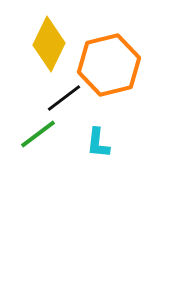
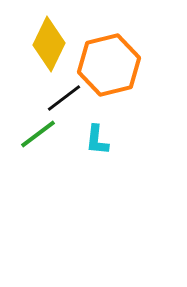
cyan L-shape: moved 1 px left, 3 px up
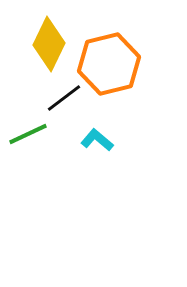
orange hexagon: moved 1 px up
green line: moved 10 px left; rotated 12 degrees clockwise
cyan L-shape: rotated 124 degrees clockwise
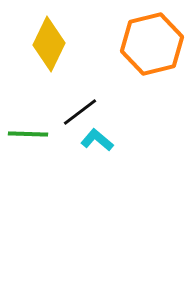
orange hexagon: moved 43 px right, 20 px up
black line: moved 16 px right, 14 px down
green line: rotated 27 degrees clockwise
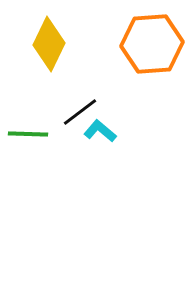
orange hexagon: rotated 10 degrees clockwise
cyan L-shape: moved 3 px right, 9 px up
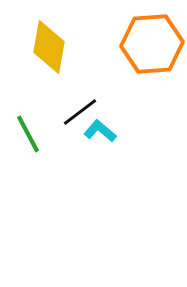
yellow diamond: moved 3 px down; rotated 16 degrees counterclockwise
green line: rotated 60 degrees clockwise
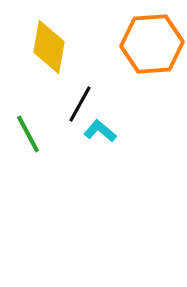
black line: moved 8 px up; rotated 24 degrees counterclockwise
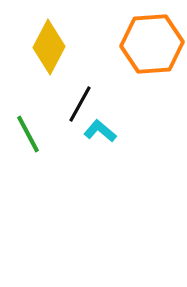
yellow diamond: rotated 18 degrees clockwise
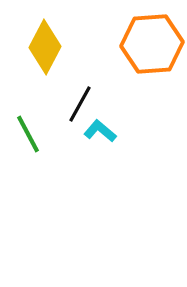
yellow diamond: moved 4 px left
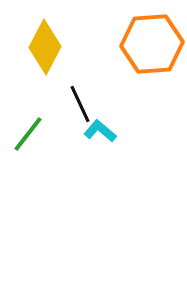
black line: rotated 54 degrees counterclockwise
green line: rotated 66 degrees clockwise
